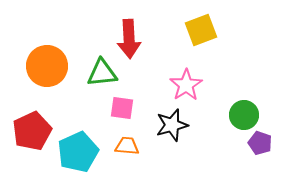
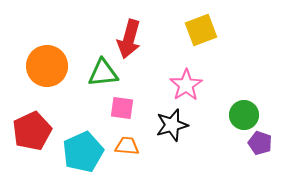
red arrow: rotated 18 degrees clockwise
green triangle: moved 1 px right
cyan pentagon: moved 5 px right
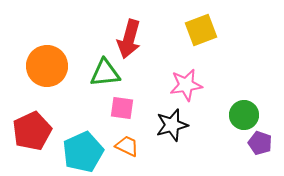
green triangle: moved 2 px right
pink star: rotated 24 degrees clockwise
orange trapezoid: rotated 20 degrees clockwise
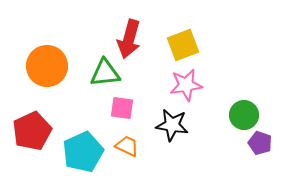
yellow square: moved 18 px left, 15 px down
black star: rotated 24 degrees clockwise
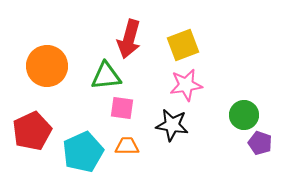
green triangle: moved 1 px right, 3 px down
orange trapezoid: rotated 25 degrees counterclockwise
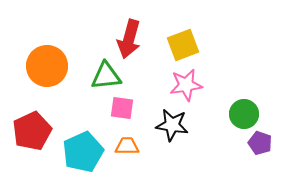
green circle: moved 1 px up
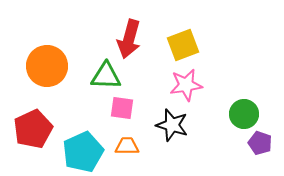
green triangle: rotated 8 degrees clockwise
black star: rotated 8 degrees clockwise
red pentagon: moved 1 px right, 2 px up
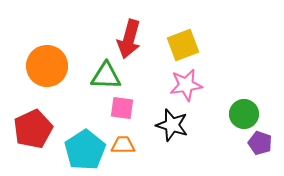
orange trapezoid: moved 4 px left, 1 px up
cyan pentagon: moved 2 px right, 2 px up; rotated 9 degrees counterclockwise
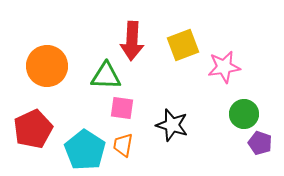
red arrow: moved 3 px right, 2 px down; rotated 12 degrees counterclockwise
pink star: moved 38 px right, 18 px up
orange trapezoid: rotated 80 degrees counterclockwise
cyan pentagon: rotated 6 degrees counterclockwise
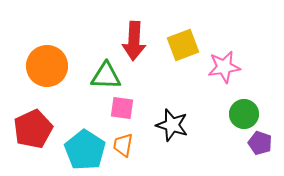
red arrow: moved 2 px right
